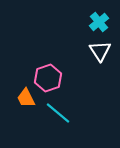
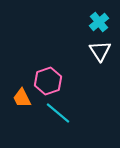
pink hexagon: moved 3 px down
orange trapezoid: moved 4 px left
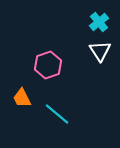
pink hexagon: moved 16 px up
cyan line: moved 1 px left, 1 px down
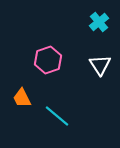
white triangle: moved 14 px down
pink hexagon: moved 5 px up
cyan line: moved 2 px down
